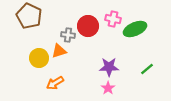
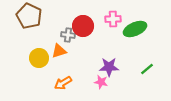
pink cross: rotated 14 degrees counterclockwise
red circle: moved 5 px left
orange arrow: moved 8 px right
pink star: moved 7 px left, 6 px up; rotated 24 degrees counterclockwise
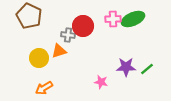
green ellipse: moved 2 px left, 10 px up
purple star: moved 17 px right
orange arrow: moved 19 px left, 5 px down
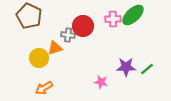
green ellipse: moved 4 px up; rotated 20 degrees counterclockwise
orange triangle: moved 4 px left, 3 px up
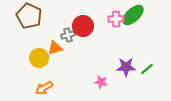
pink cross: moved 3 px right
gray cross: rotated 24 degrees counterclockwise
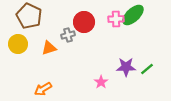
red circle: moved 1 px right, 4 px up
orange triangle: moved 6 px left
yellow circle: moved 21 px left, 14 px up
pink star: rotated 24 degrees clockwise
orange arrow: moved 1 px left, 1 px down
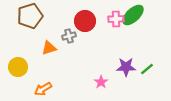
brown pentagon: moved 1 px right; rotated 30 degrees clockwise
red circle: moved 1 px right, 1 px up
gray cross: moved 1 px right, 1 px down
yellow circle: moved 23 px down
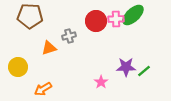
brown pentagon: rotated 20 degrees clockwise
red circle: moved 11 px right
green line: moved 3 px left, 2 px down
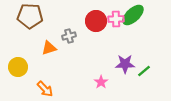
purple star: moved 1 px left, 3 px up
orange arrow: moved 2 px right; rotated 102 degrees counterclockwise
